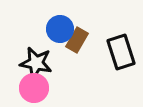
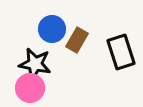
blue circle: moved 8 px left
black star: moved 1 px left, 1 px down
pink circle: moved 4 px left
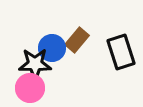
blue circle: moved 19 px down
brown rectangle: rotated 10 degrees clockwise
black star: rotated 12 degrees counterclockwise
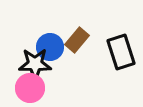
blue circle: moved 2 px left, 1 px up
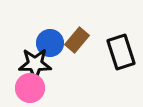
blue circle: moved 4 px up
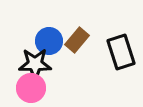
blue circle: moved 1 px left, 2 px up
pink circle: moved 1 px right
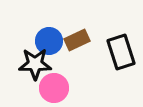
brown rectangle: rotated 25 degrees clockwise
pink circle: moved 23 px right
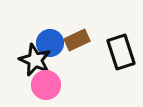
blue circle: moved 1 px right, 2 px down
black star: moved 4 px up; rotated 24 degrees clockwise
pink circle: moved 8 px left, 3 px up
